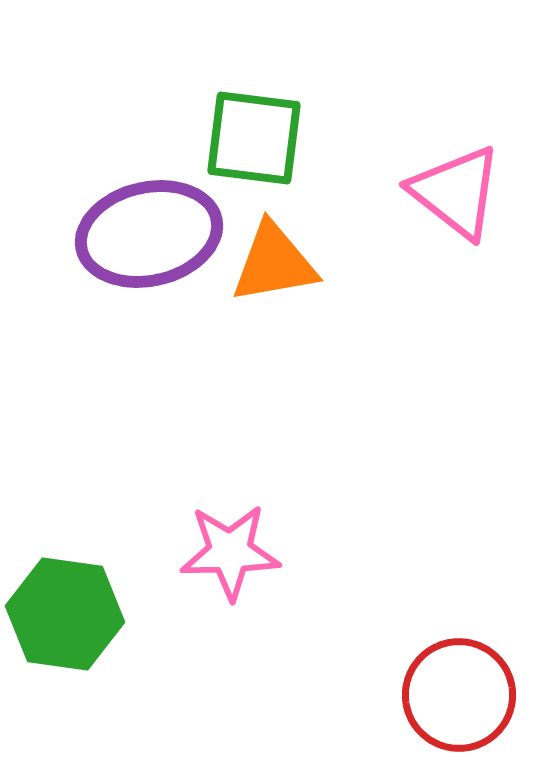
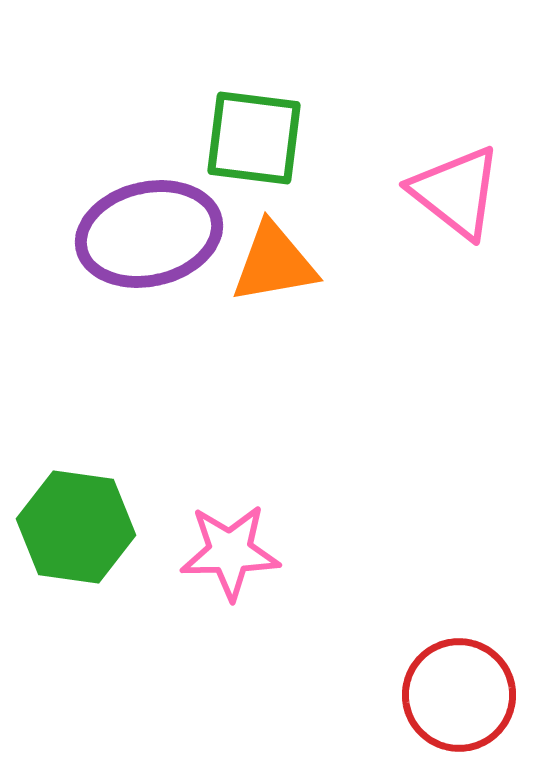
green hexagon: moved 11 px right, 87 px up
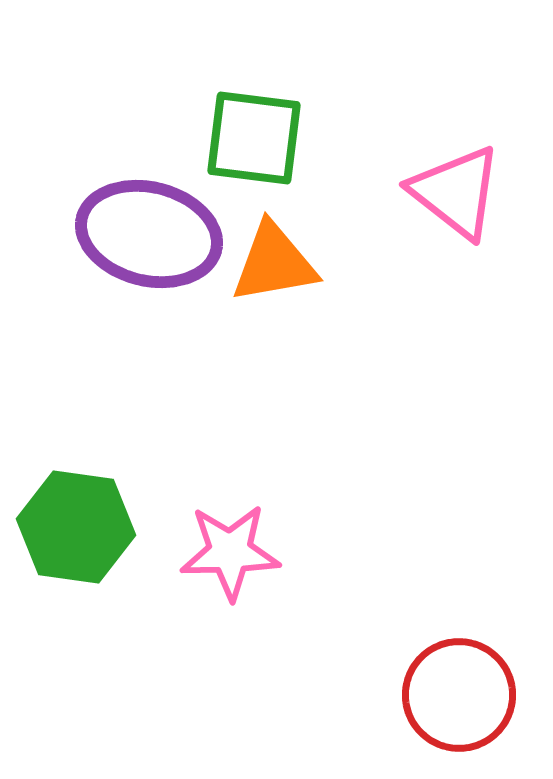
purple ellipse: rotated 27 degrees clockwise
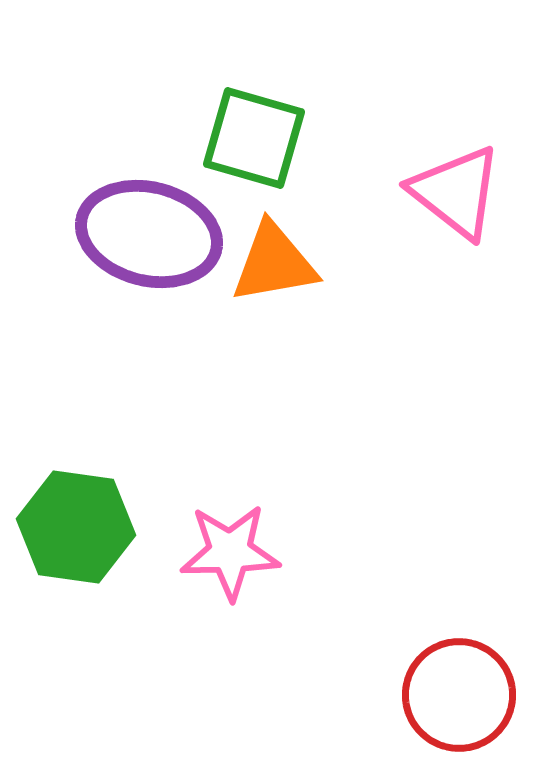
green square: rotated 9 degrees clockwise
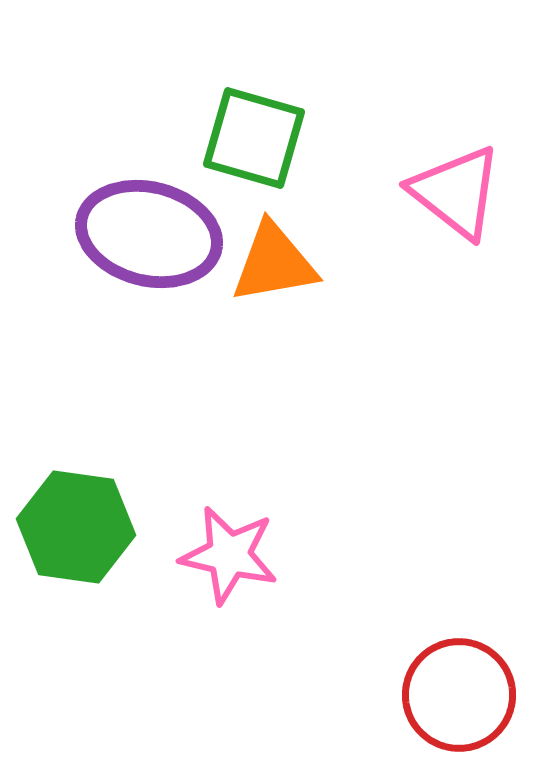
pink star: moved 1 px left, 3 px down; rotated 14 degrees clockwise
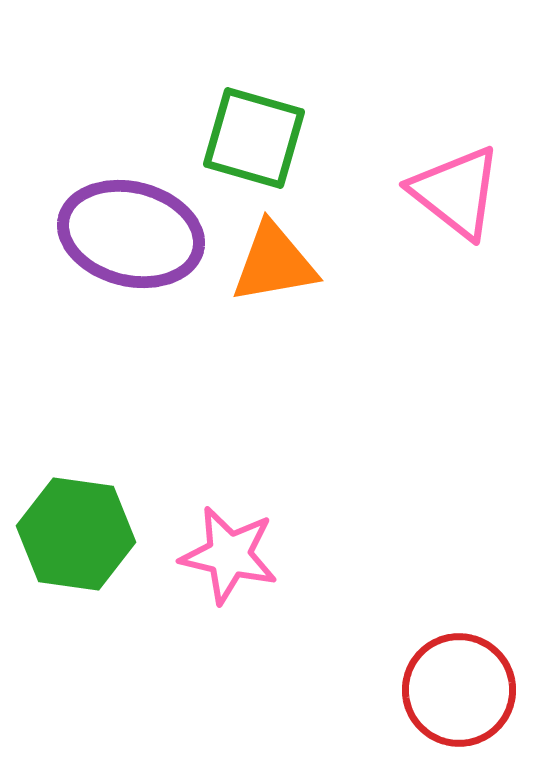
purple ellipse: moved 18 px left
green hexagon: moved 7 px down
red circle: moved 5 px up
